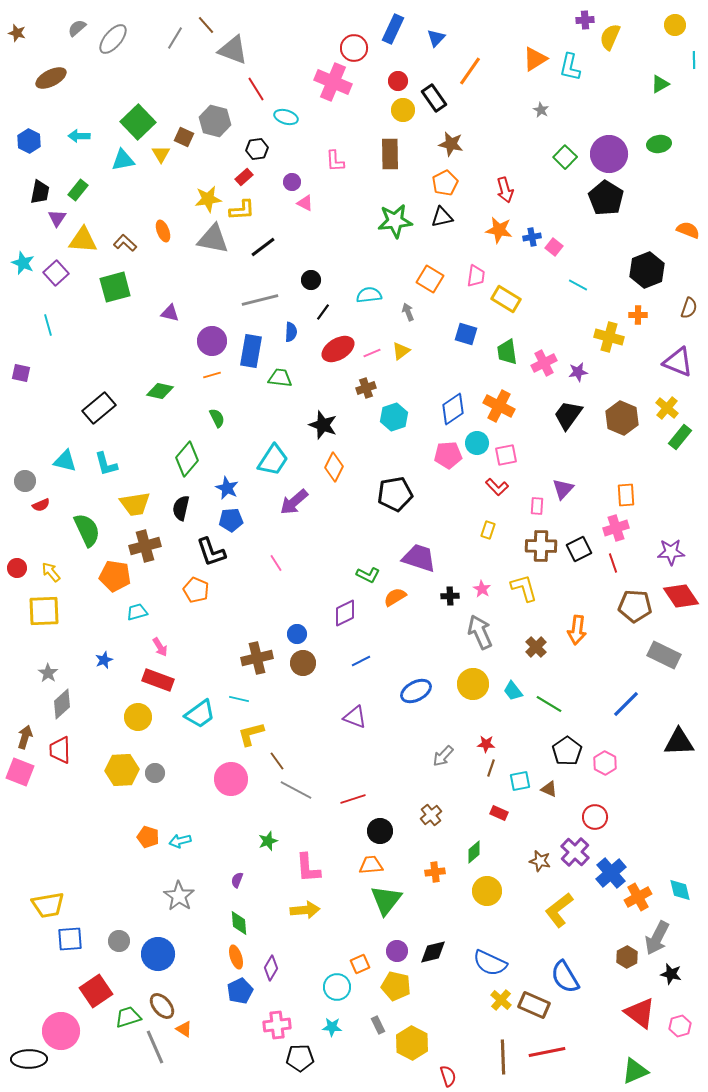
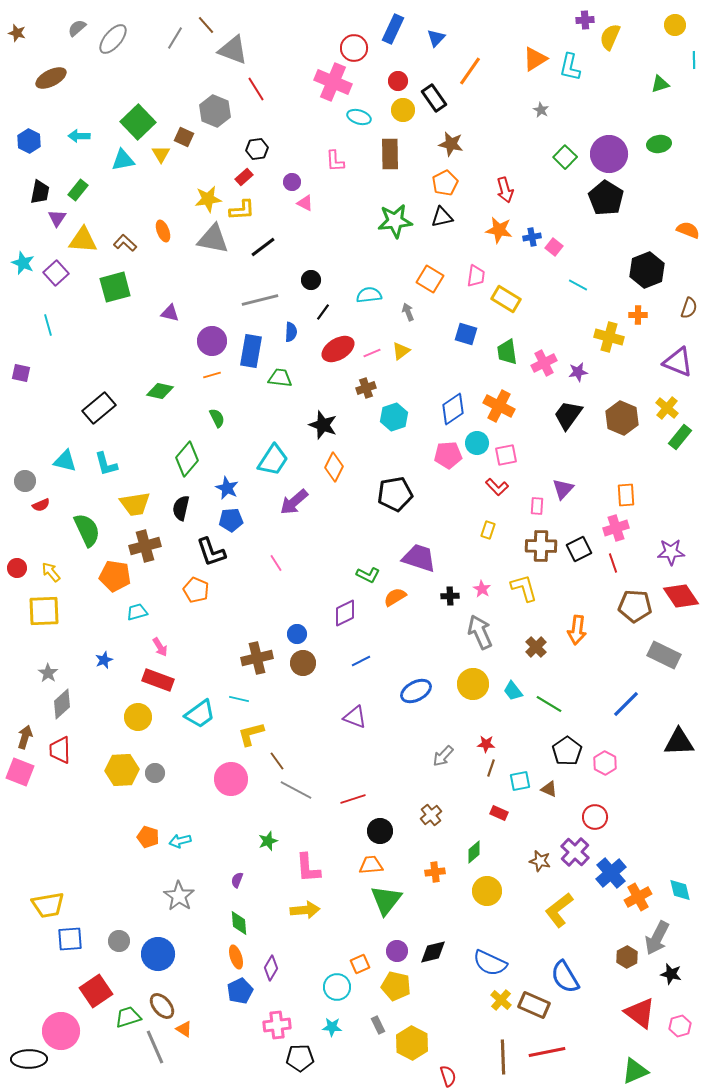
green triangle at (660, 84): rotated 12 degrees clockwise
cyan ellipse at (286, 117): moved 73 px right
gray hexagon at (215, 121): moved 10 px up; rotated 8 degrees clockwise
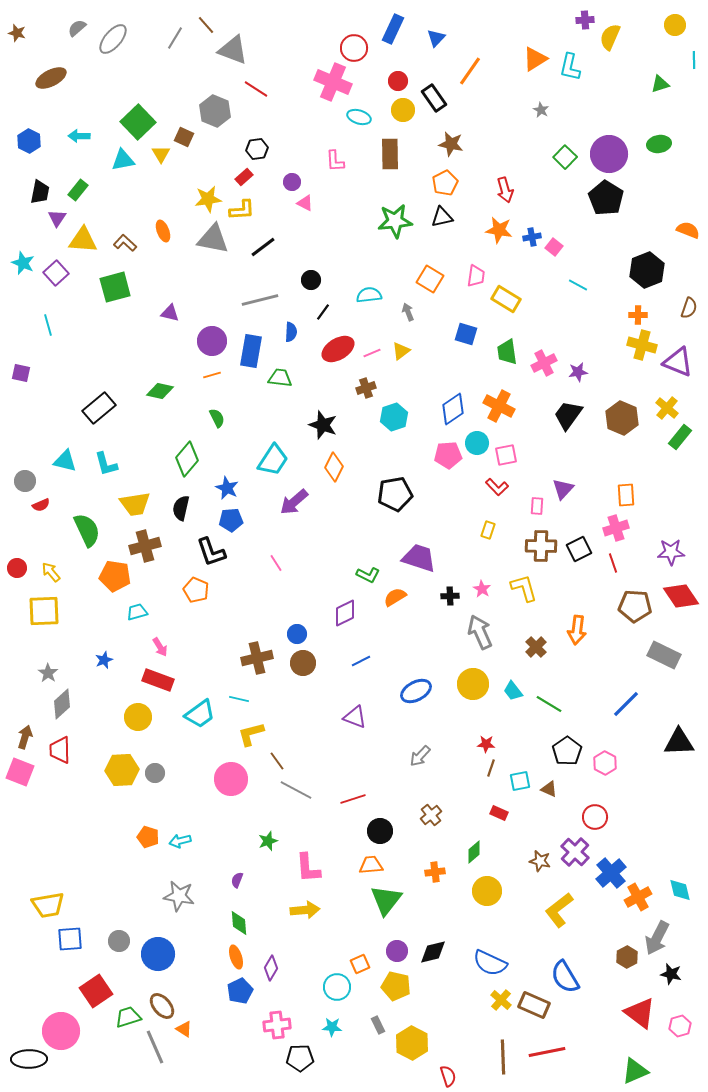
red line at (256, 89): rotated 25 degrees counterclockwise
yellow cross at (609, 337): moved 33 px right, 8 px down
gray arrow at (443, 756): moved 23 px left
gray star at (179, 896): rotated 24 degrees counterclockwise
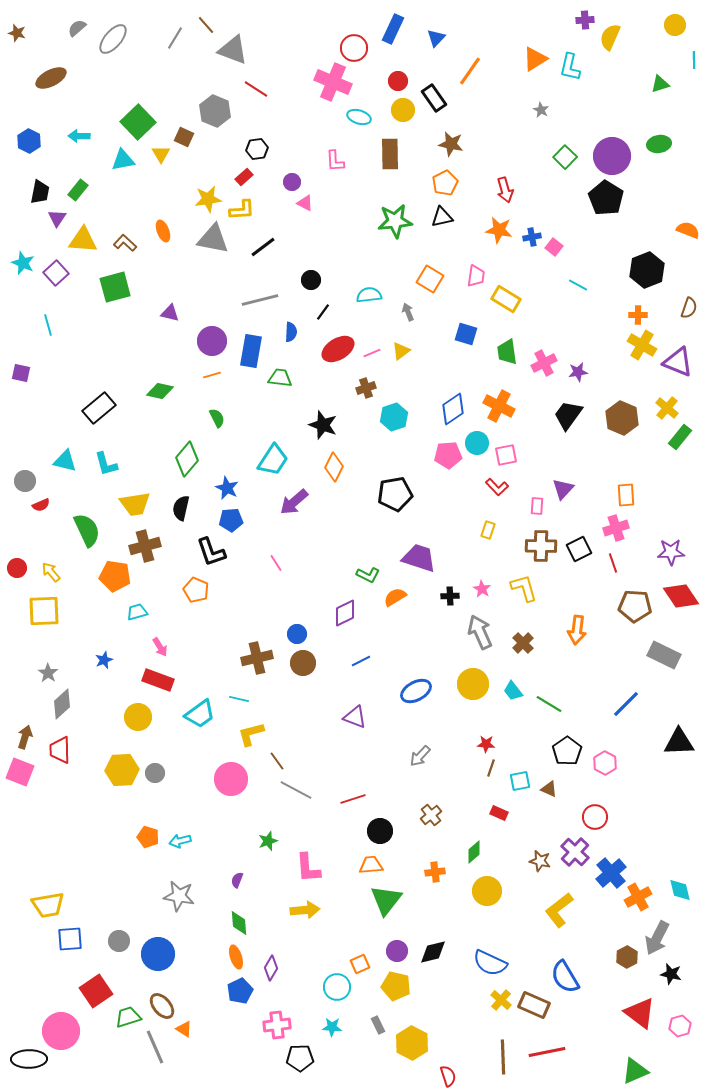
purple circle at (609, 154): moved 3 px right, 2 px down
yellow cross at (642, 345): rotated 16 degrees clockwise
brown cross at (536, 647): moved 13 px left, 4 px up
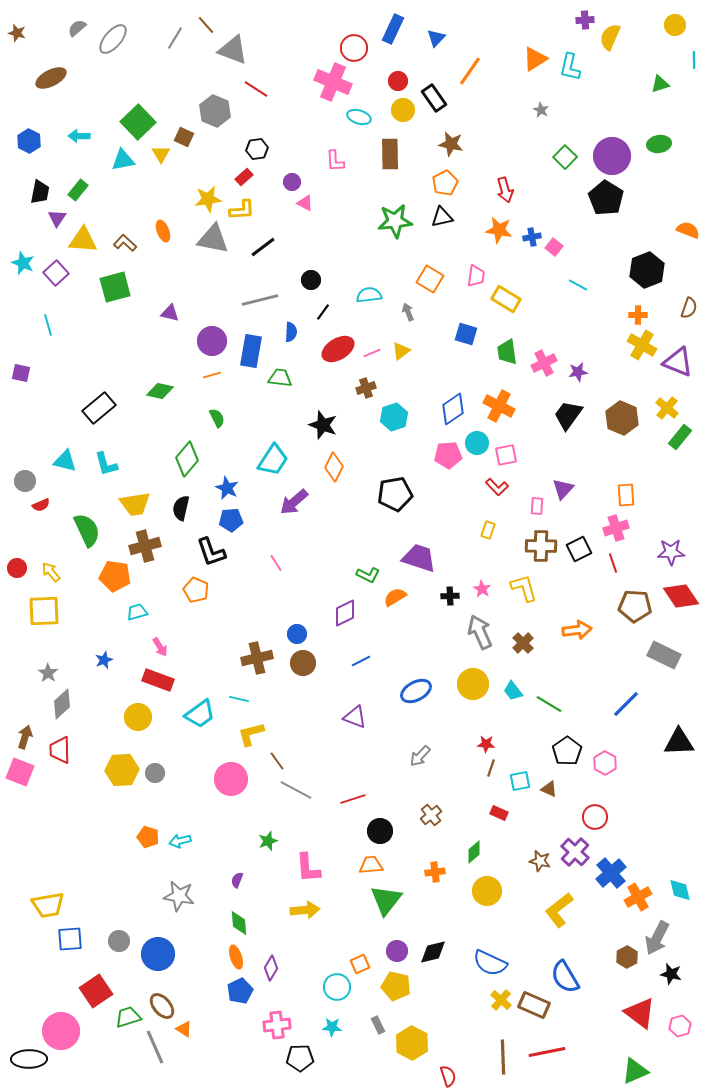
orange arrow at (577, 630): rotated 104 degrees counterclockwise
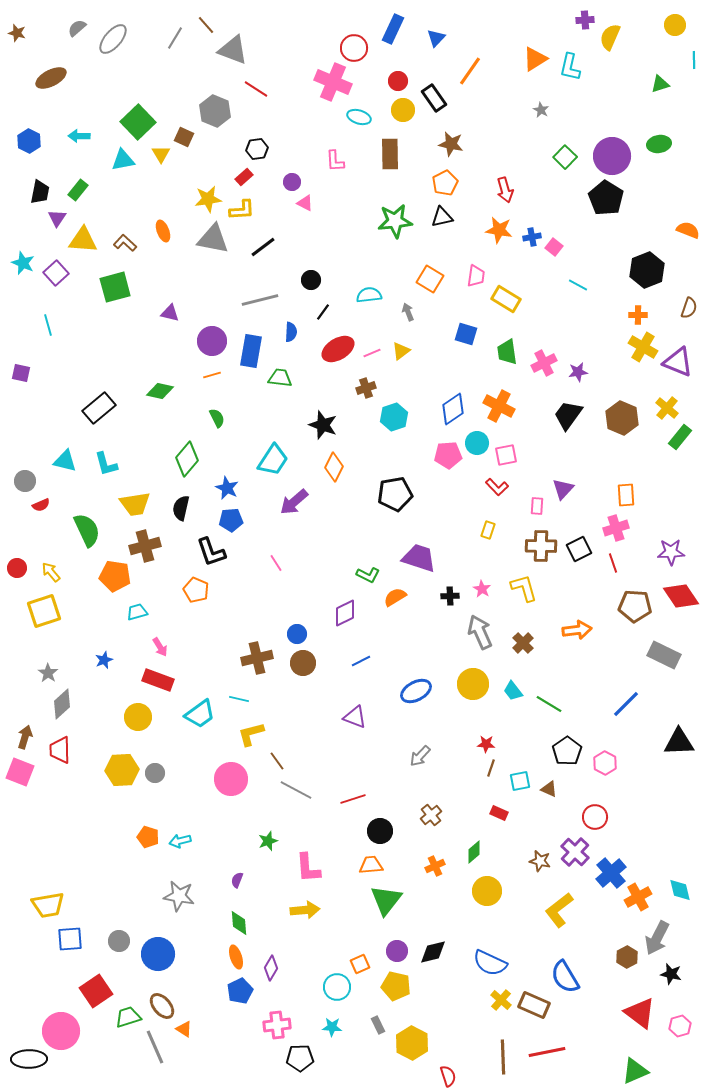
yellow cross at (642, 345): moved 1 px right, 2 px down
yellow square at (44, 611): rotated 16 degrees counterclockwise
orange cross at (435, 872): moved 6 px up; rotated 18 degrees counterclockwise
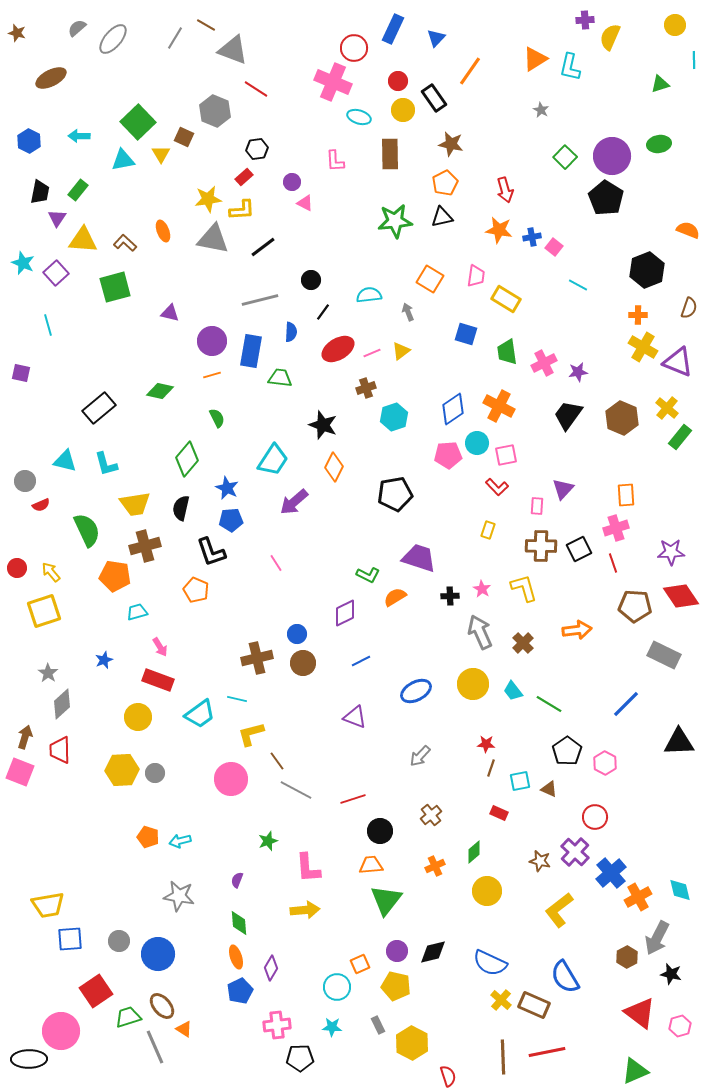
brown line at (206, 25): rotated 18 degrees counterclockwise
cyan line at (239, 699): moved 2 px left
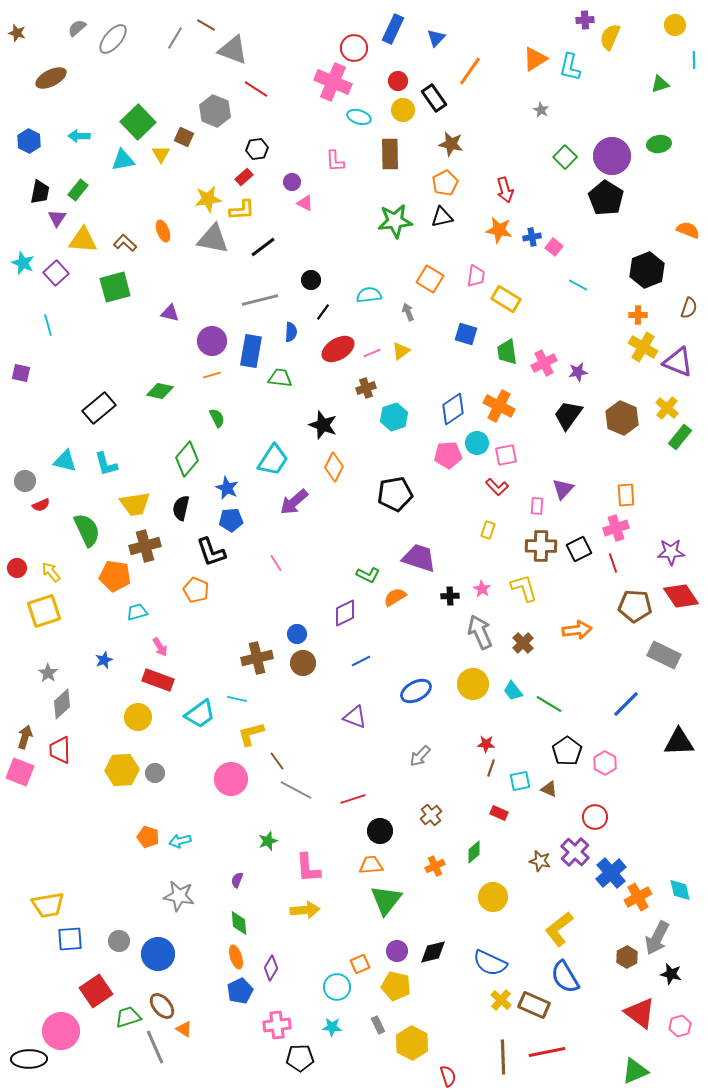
yellow circle at (487, 891): moved 6 px right, 6 px down
yellow L-shape at (559, 910): moved 19 px down
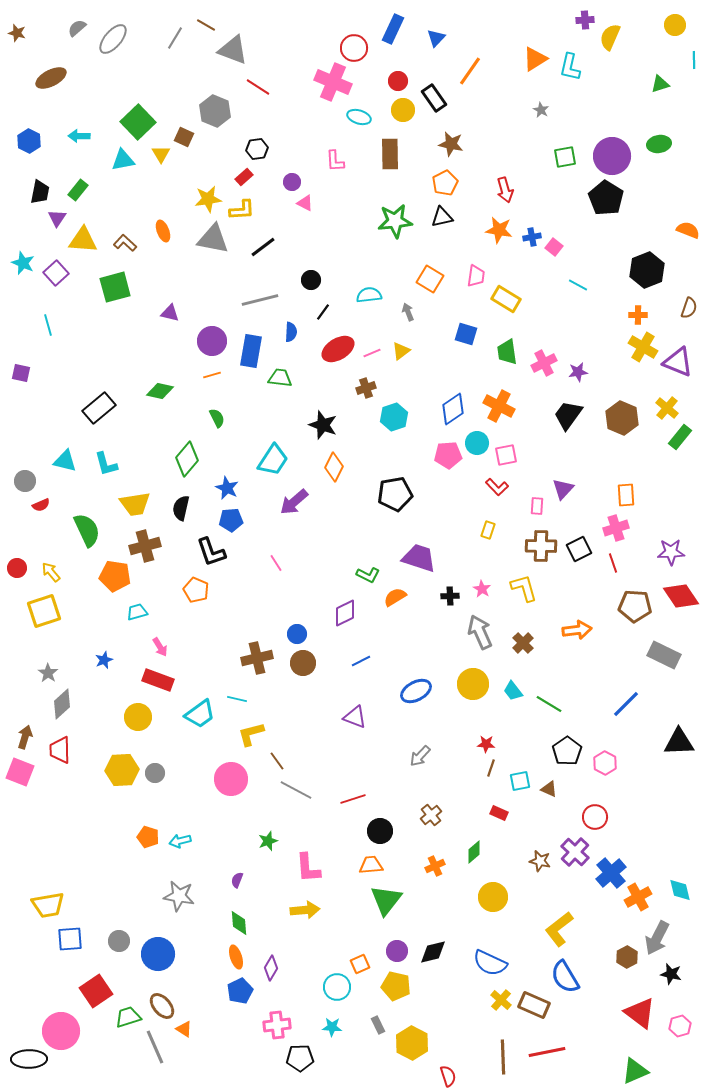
red line at (256, 89): moved 2 px right, 2 px up
green square at (565, 157): rotated 35 degrees clockwise
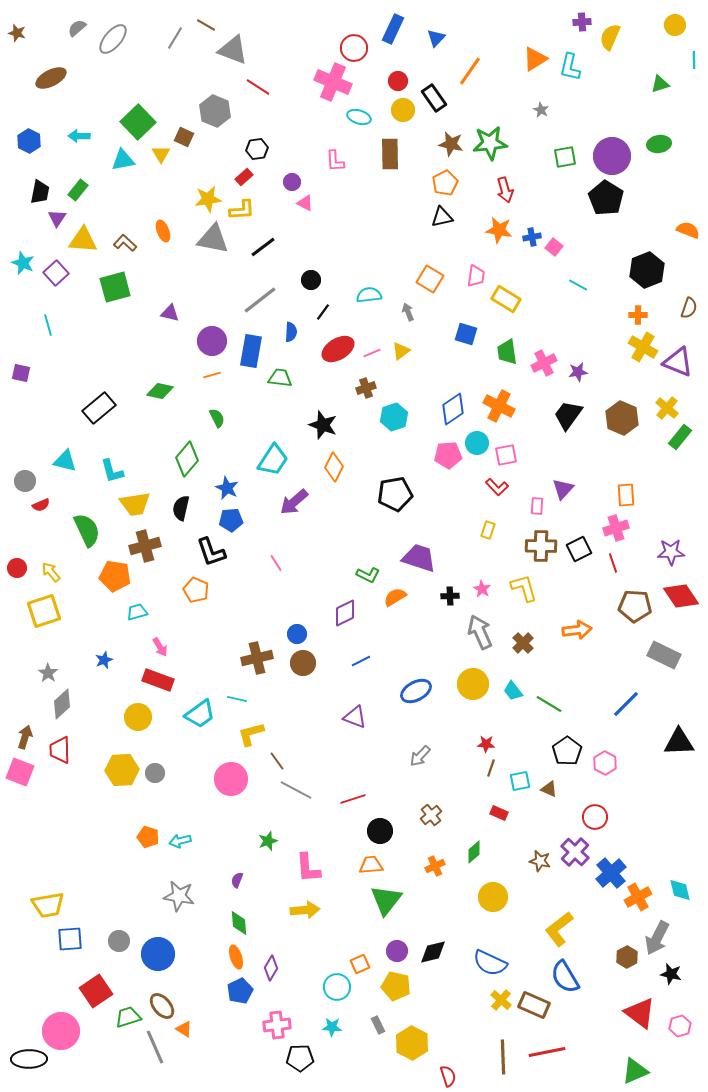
purple cross at (585, 20): moved 3 px left, 2 px down
green star at (395, 221): moved 95 px right, 78 px up
gray line at (260, 300): rotated 24 degrees counterclockwise
cyan L-shape at (106, 464): moved 6 px right, 7 px down
